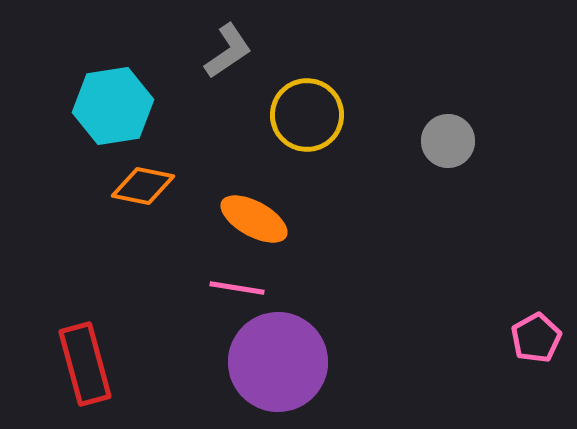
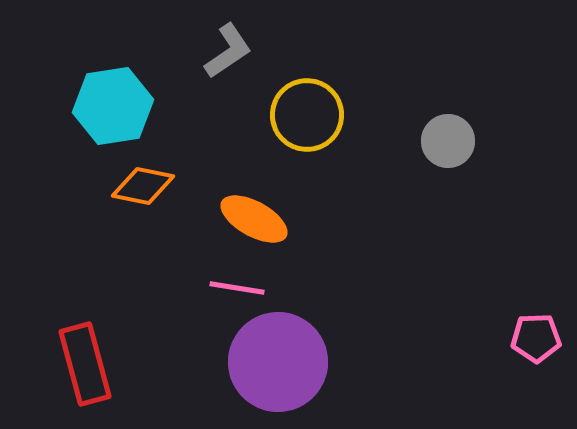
pink pentagon: rotated 27 degrees clockwise
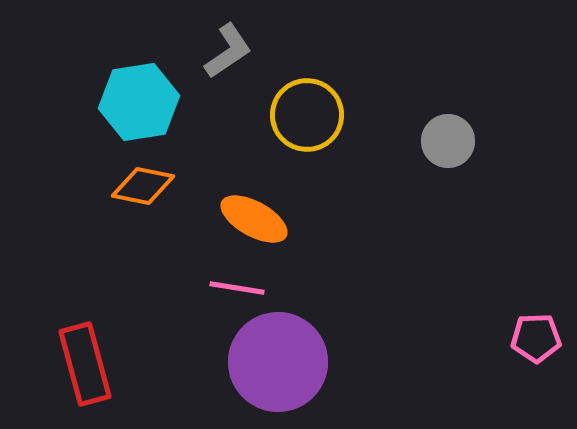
cyan hexagon: moved 26 px right, 4 px up
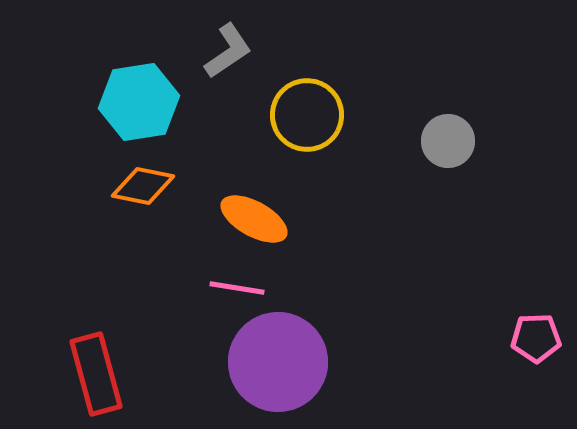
red rectangle: moved 11 px right, 10 px down
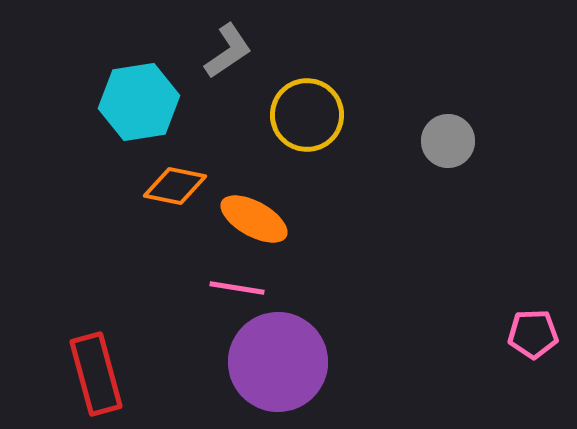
orange diamond: moved 32 px right
pink pentagon: moved 3 px left, 4 px up
